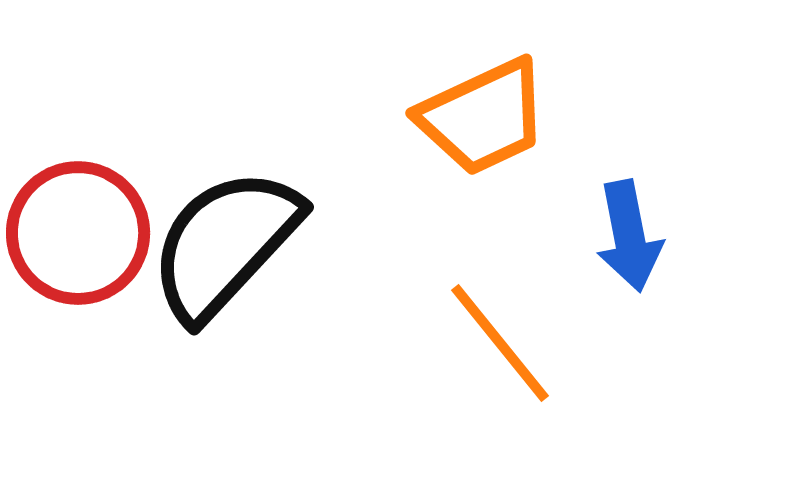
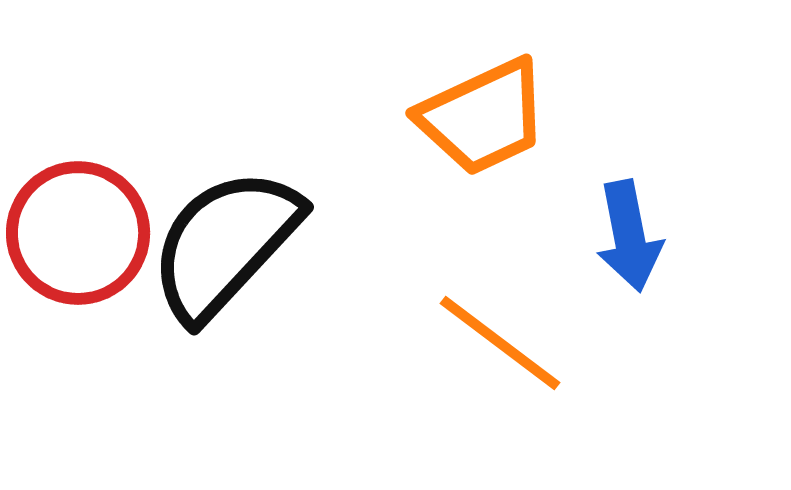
orange line: rotated 14 degrees counterclockwise
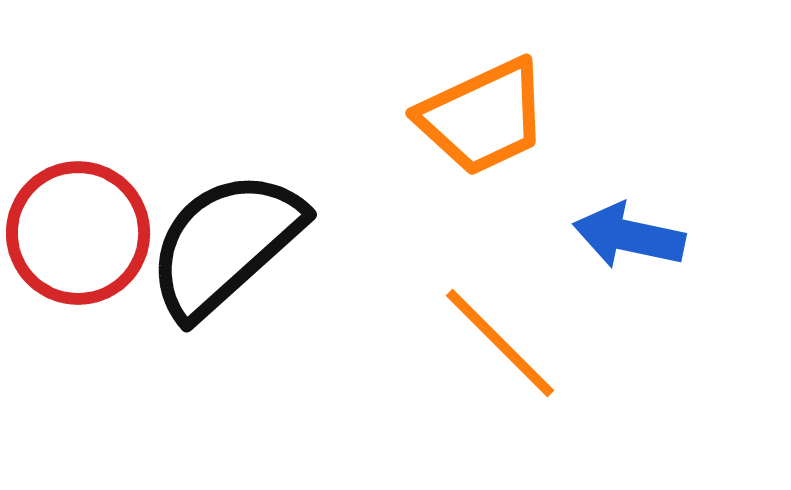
blue arrow: rotated 113 degrees clockwise
black semicircle: rotated 5 degrees clockwise
orange line: rotated 8 degrees clockwise
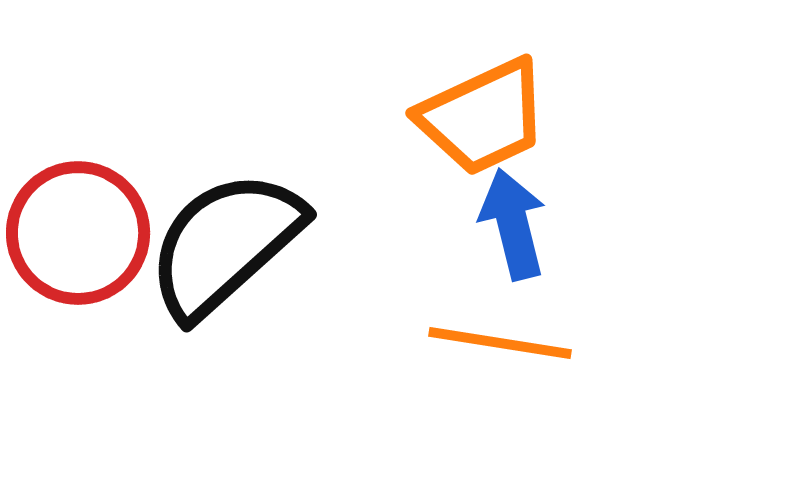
blue arrow: moved 116 px left, 12 px up; rotated 64 degrees clockwise
orange line: rotated 36 degrees counterclockwise
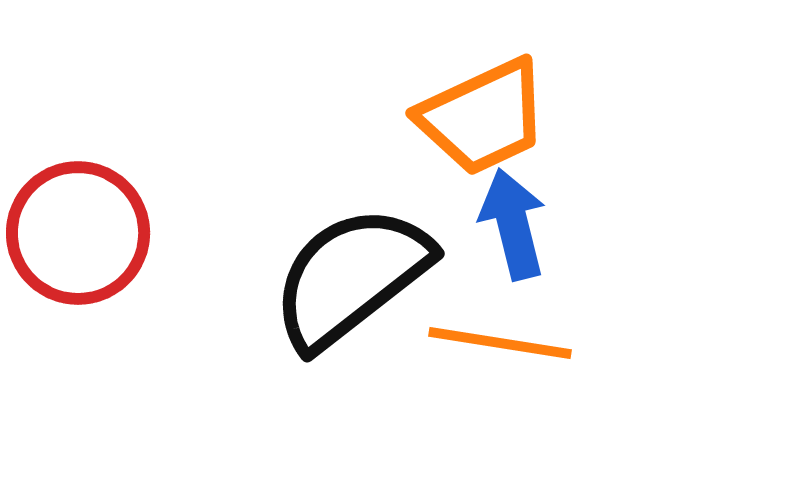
black semicircle: moved 126 px right, 33 px down; rotated 4 degrees clockwise
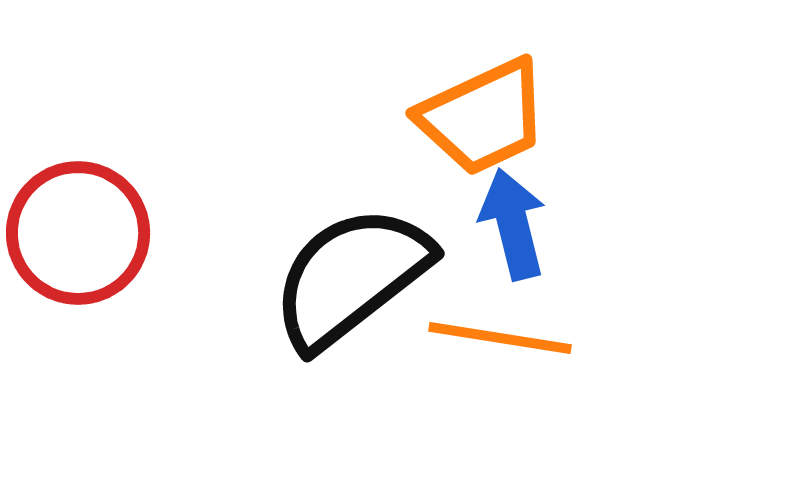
orange line: moved 5 px up
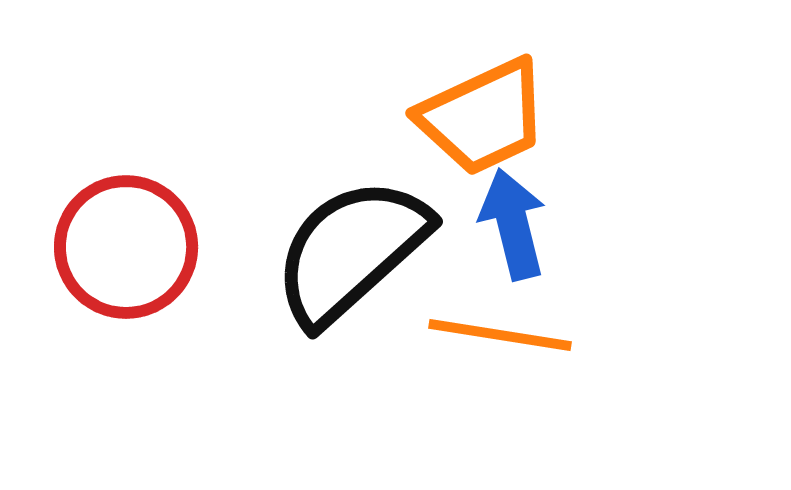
red circle: moved 48 px right, 14 px down
black semicircle: moved 26 px up; rotated 4 degrees counterclockwise
orange line: moved 3 px up
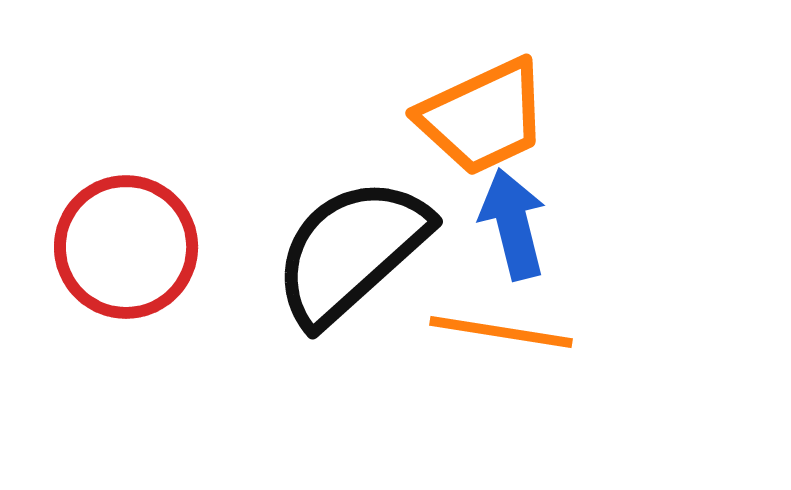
orange line: moved 1 px right, 3 px up
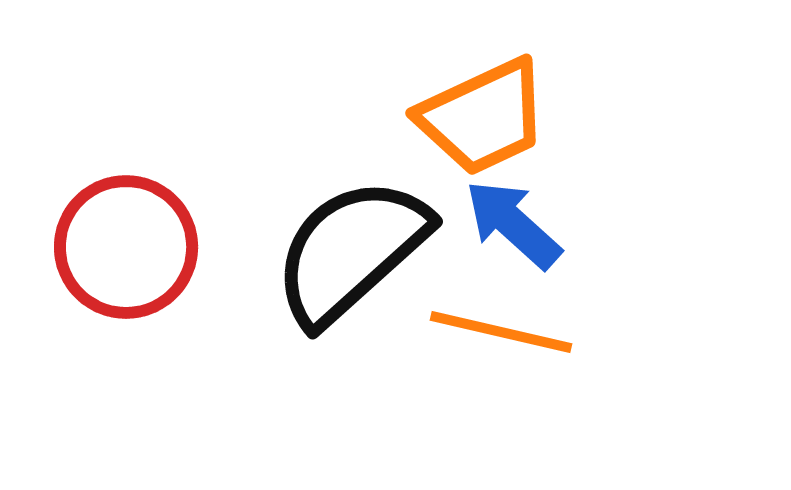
blue arrow: rotated 34 degrees counterclockwise
orange line: rotated 4 degrees clockwise
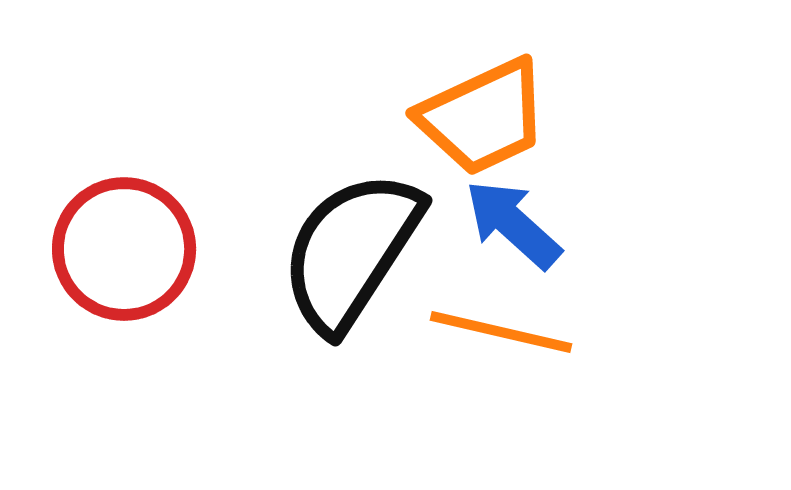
red circle: moved 2 px left, 2 px down
black semicircle: rotated 15 degrees counterclockwise
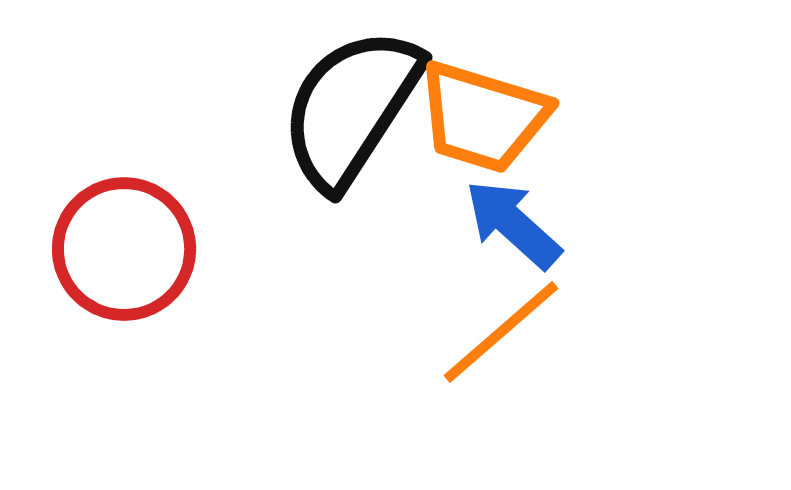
orange trapezoid: rotated 42 degrees clockwise
black semicircle: moved 143 px up
orange line: rotated 54 degrees counterclockwise
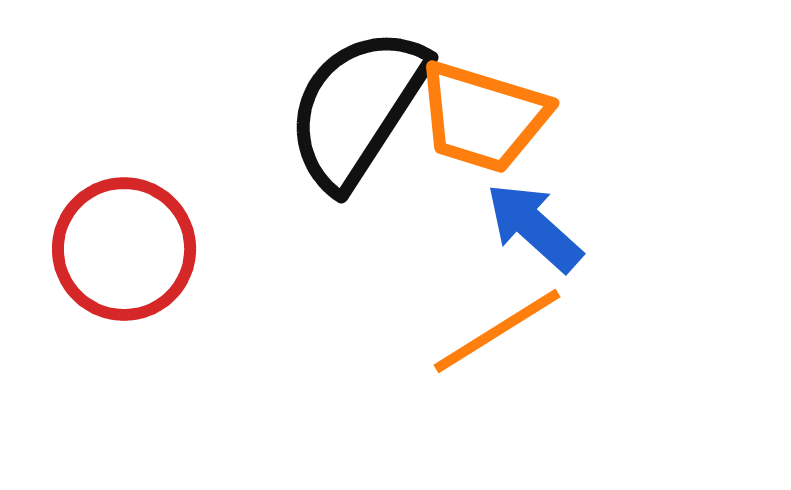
black semicircle: moved 6 px right
blue arrow: moved 21 px right, 3 px down
orange line: moved 4 px left, 1 px up; rotated 9 degrees clockwise
